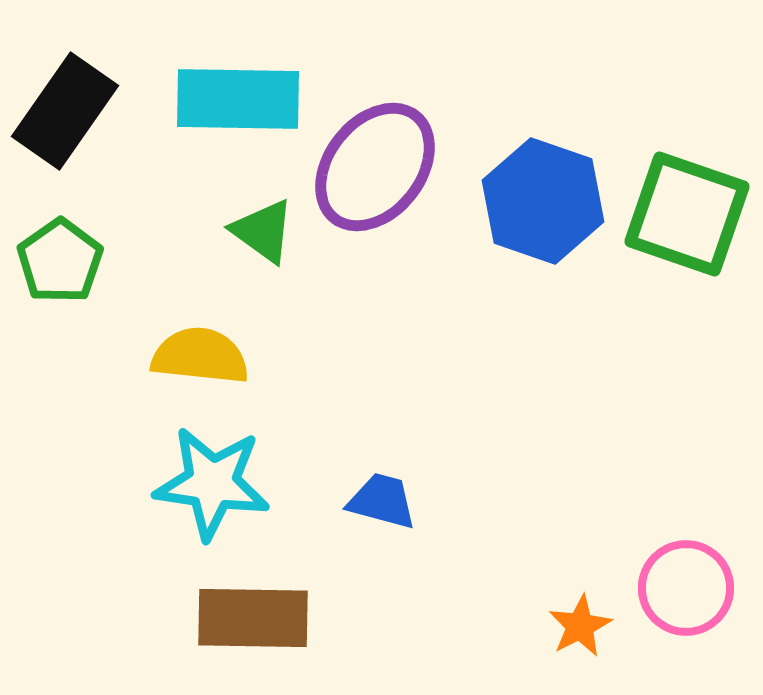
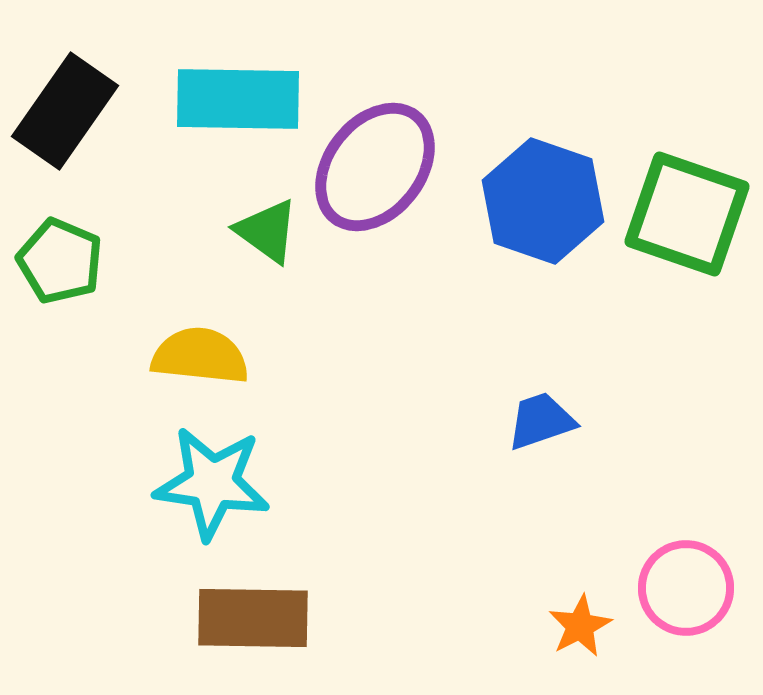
green triangle: moved 4 px right
green pentagon: rotated 14 degrees counterclockwise
blue trapezoid: moved 159 px right, 80 px up; rotated 34 degrees counterclockwise
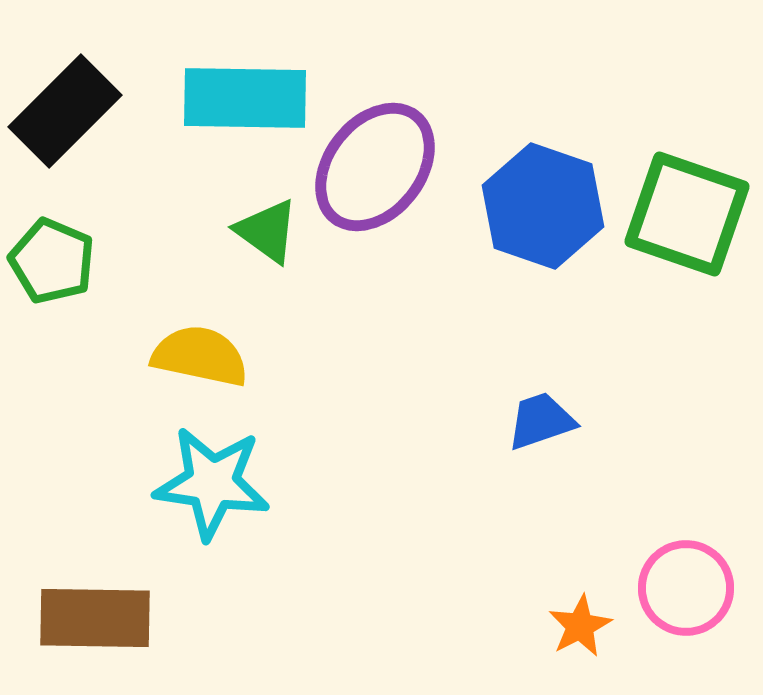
cyan rectangle: moved 7 px right, 1 px up
black rectangle: rotated 10 degrees clockwise
blue hexagon: moved 5 px down
green pentagon: moved 8 px left
yellow semicircle: rotated 6 degrees clockwise
brown rectangle: moved 158 px left
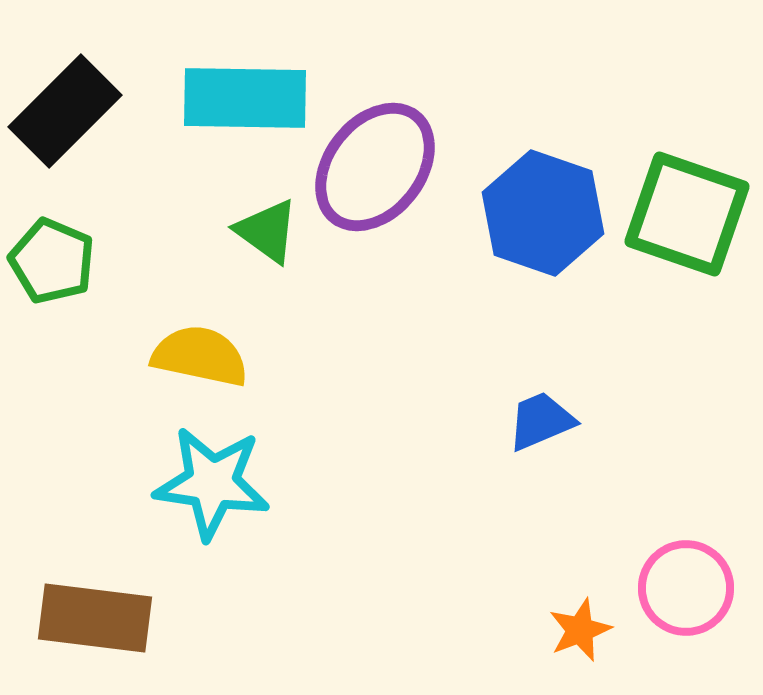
blue hexagon: moved 7 px down
blue trapezoid: rotated 4 degrees counterclockwise
brown rectangle: rotated 6 degrees clockwise
orange star: moved 4 px down; rotated 6 degrees clockwise
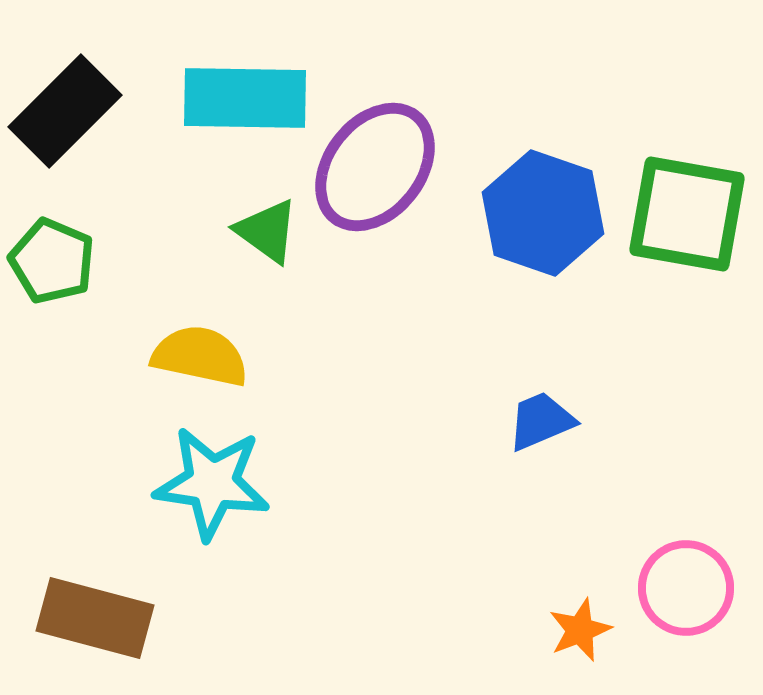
green square: rotated 9 degrees counterclockwise
brown rectangle: rotated 8 degrees clockwise
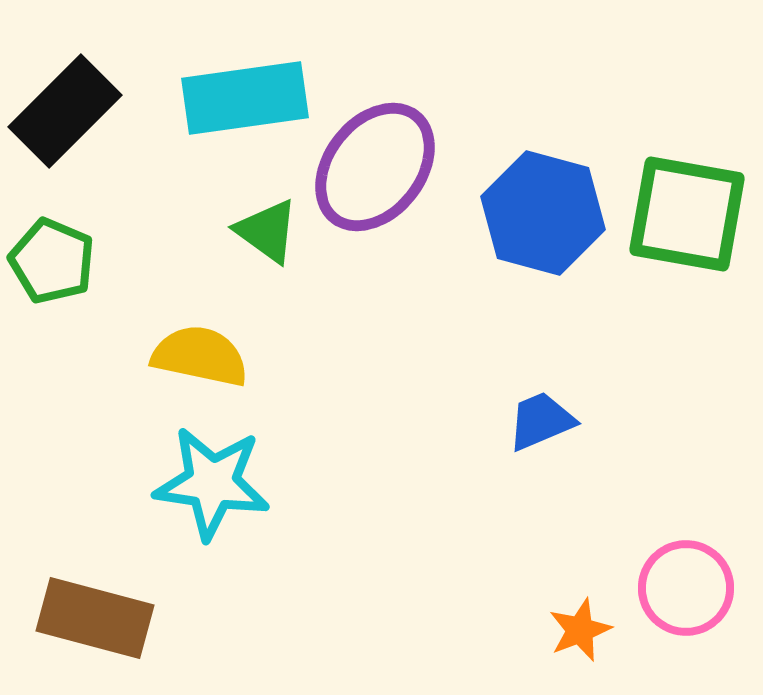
cyan rectangle: rotated 9 degrees counterclockwise
blue hexagon: rotated 4 degrees counterclockwise
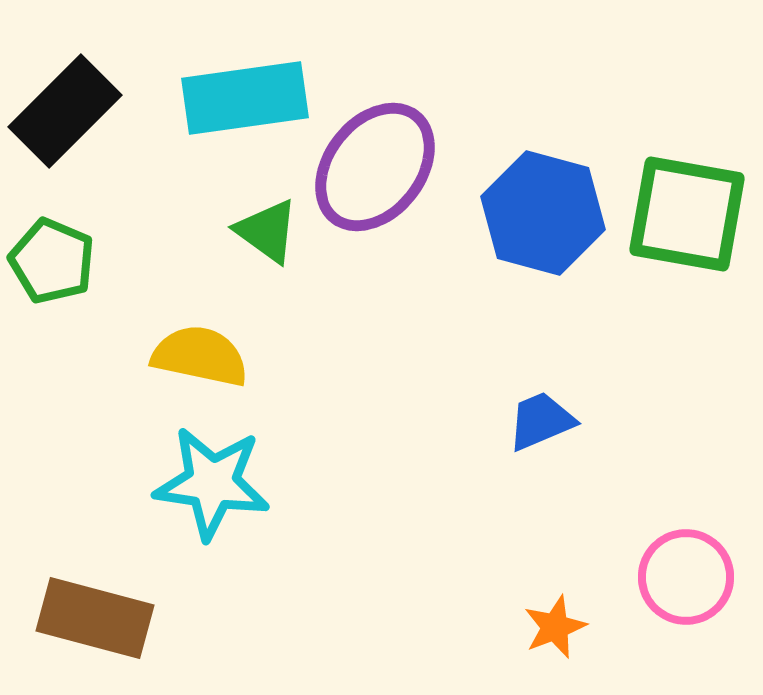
pink circle: moved 11 px up
orange star: moved 25 px left, 3 px up
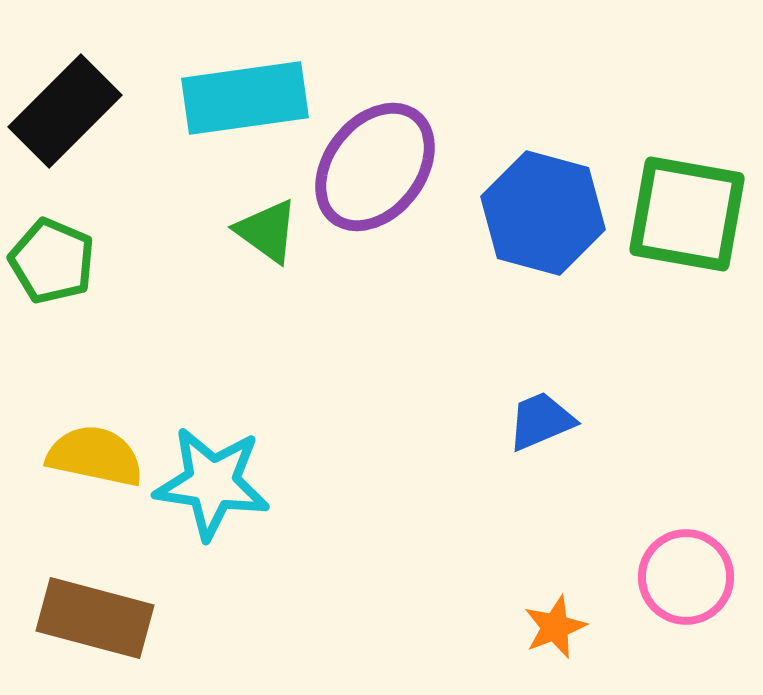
yellow semicircle: moved 105 px left, 100 px down
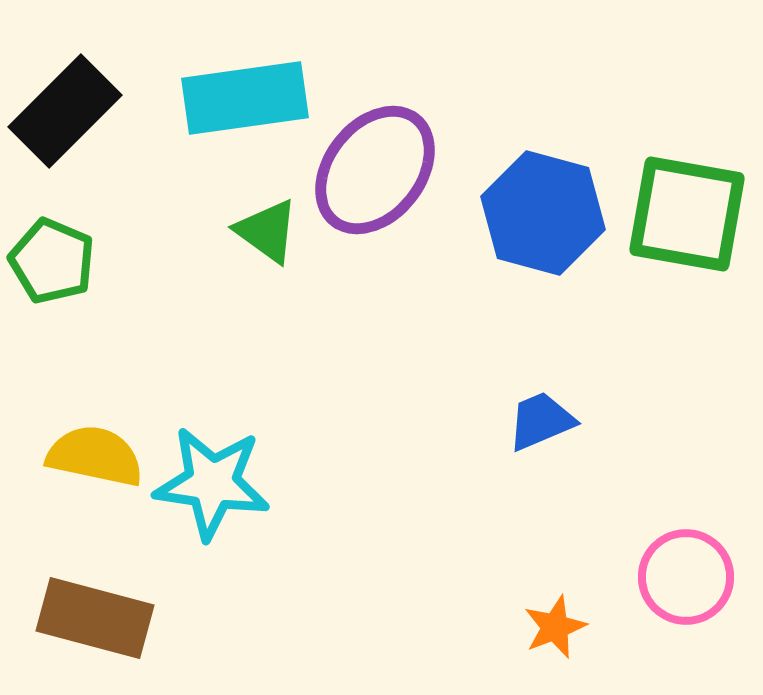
purple ellipse: moved 3 px down
